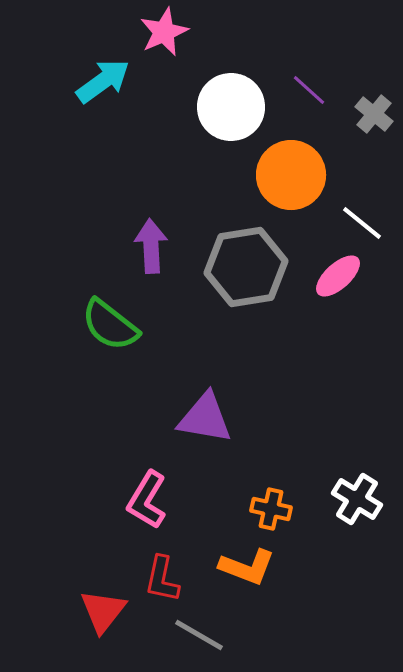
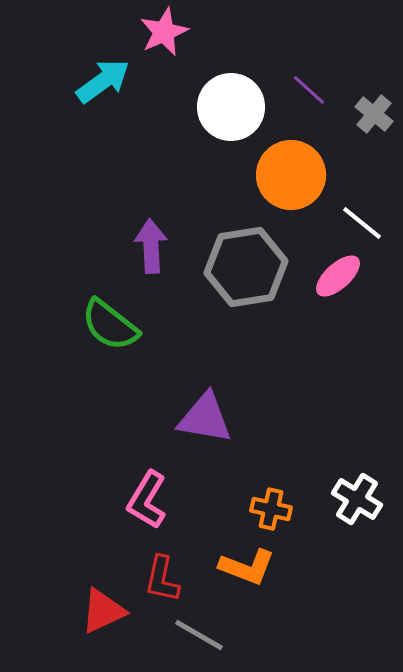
red triangle: rotated 27 degrees clockwise
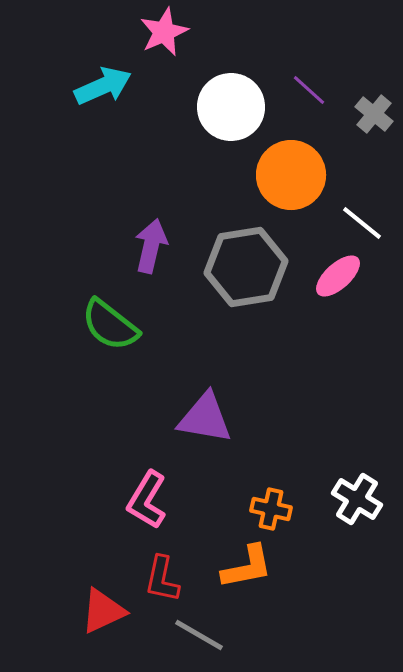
cyan arrow: moved 5 px down; rotated 12 degrees clockwise
purple arrow: rotated 16 degrees clockwise
orange L-shape: rotated 32 degrees counterclockwise
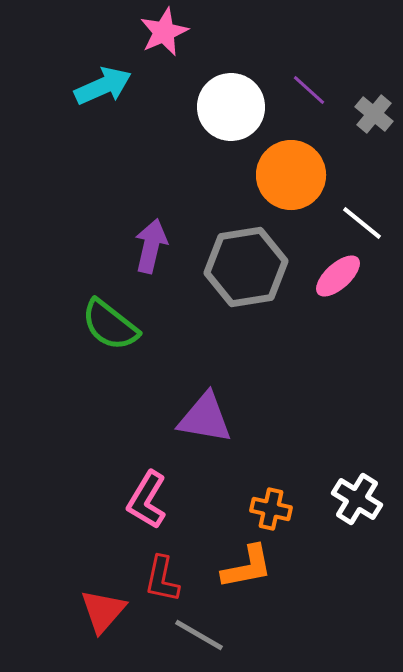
red triangle: rotated 24 degrees counterclockwise
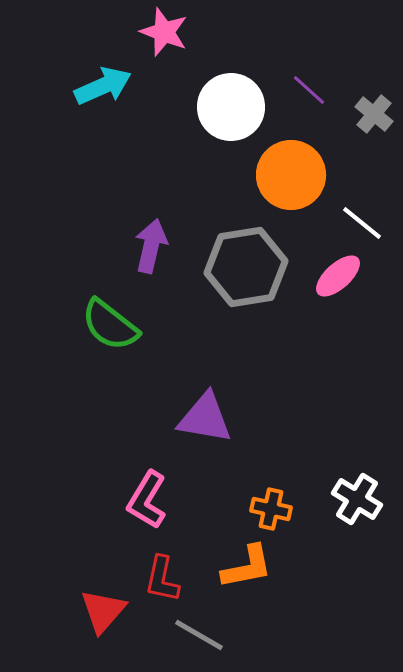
pink star: rotated 27 degrees counterclockwise
